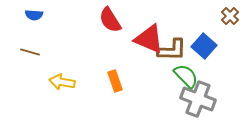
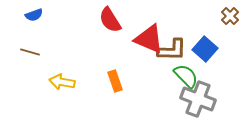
blue semicircle: rotated 24 degrees counterclockwise
blue square: moved 1 px right, 3 px down
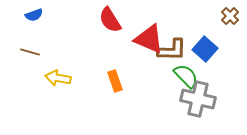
yellow arrow: moved 4 px left, 4 px up
gray cross: rotated 8 degrees counterclockwise
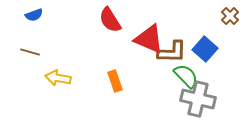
brown L-shape: moved 2 px down
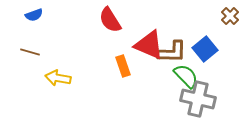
red triangle: moved 6 px down
blue square: rotated 10 degrees clockwise
orange rectangle: moved 8 px right, 15 px up
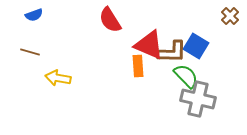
blue square: moved 9 px left, 3 px up; rotated 20 degrees counterclockwise
orange rectangle: moved 15 px right; rotated 15 degrees clockwise
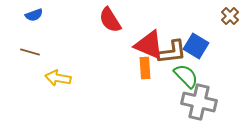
brown L-shape: rotated 8 degrees counterclockwise
orange rectangle: moved 7 px right, 2 px down
gray cross: moved 1 px right, 3 px down
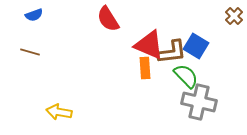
brown cross: moved 4 px right
red semicircle: moved 2 px left, 1 px up
yellow arrow: moved 1 px right, 34 px down
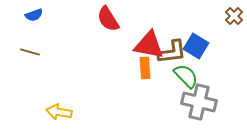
red triangle: rotated 12 degrees counterclockwise
